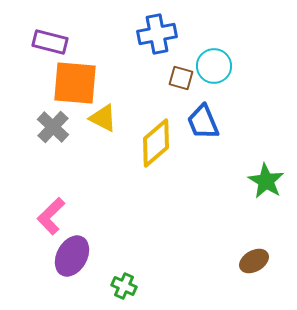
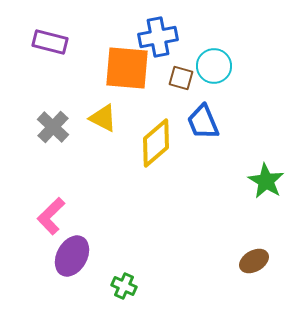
blue cross: moved 1 px right, 3 px down
orange square: moved 52 px right, 15 px up
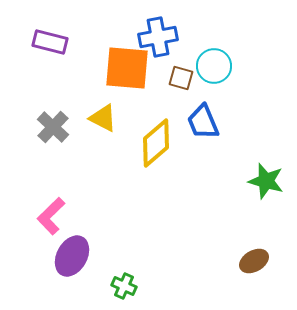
green star: rotated 15 degrees counterclockwise
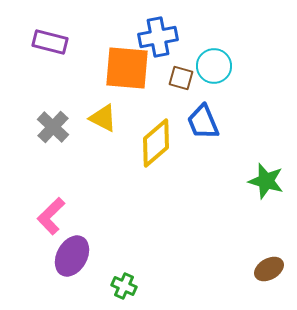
brown ellipse: moved 15 px right, 8 px down
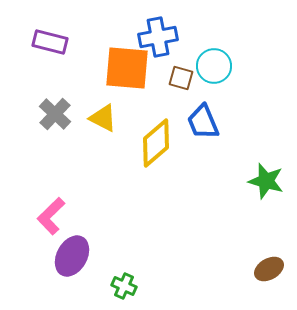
gray cross: moved 2 px right, 13 px up
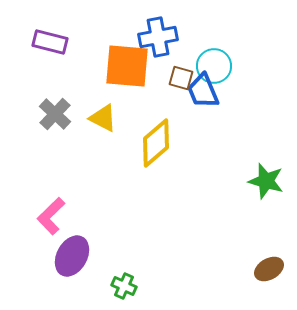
orange square: moved 2 px up
blue trapezoid: moved 31 px up
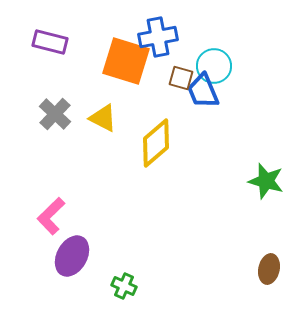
orange square: moved 1 px left, 5 px up; rotated 12 degrees clockwise
brown ellipse: rotated 48 degrees counterclockwise
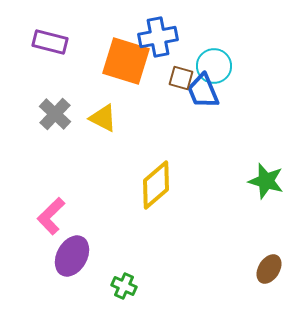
yellow diamond: moved 42 px down
brown ellipse: rotated 20 degrees clockwise
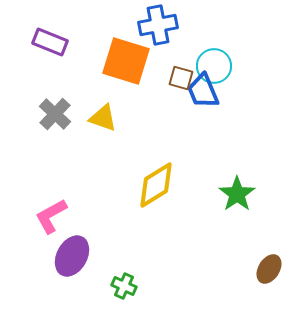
blue cross: moved 12 px up
purple rectangle: rotated 8 degrees clockwise
yellow triangle: rotated 8 degrees counterclockwise
green star: moved 29 px left, 13 px down; rotated 21 degrees clockwise
yellow diamond: rotated 9 degrees clockwise
pink L-shape: rotated 15 degrees clockwise
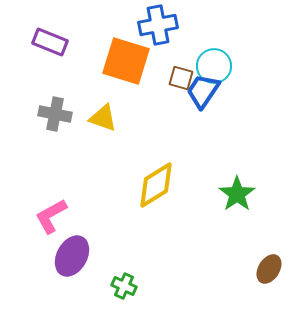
blue trapezoid: rotated 57 degrees clockwise
gray cross: rotated 32 degrees counterclockwise
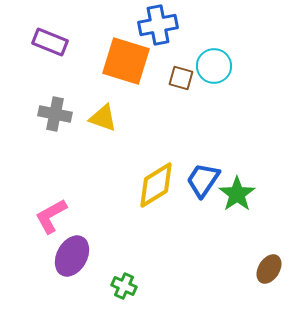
blue trapezoid: moved 89 px down
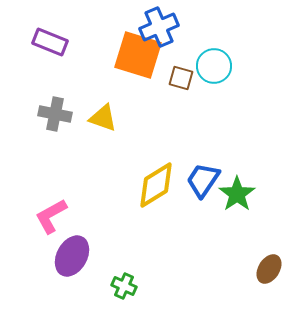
blue cross: moved 1 px right, 2 px down; rotated 12 degrees counterclockwise
orange square: moved 12 px right, 6 px up
